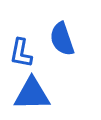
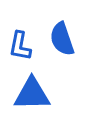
blue L-shape: moved 1 px left, 7 px up
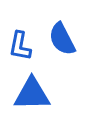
blue semicircle: rotated 8 degrees counterclockwise
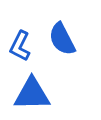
blue L-shape: rotated 16 degrees clockwise
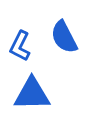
blue semicircle: moved 2 px right, 2 px up
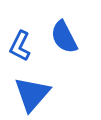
blue triangle: rotated 48 degrees counterclockwise
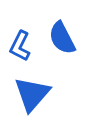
blue semicircle: moved 2 px left, 1 px down
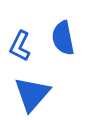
blue semicircle: moved 1 px right; rotated 16 degrees clockwise
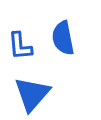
blue L-shape: rotated 32 degrees counterclockwise
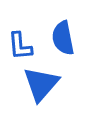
blue triangle: moved 9 px right, 10 px up
